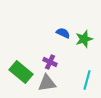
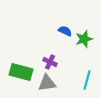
blue semicircle: moved 2 px right, 2 px up
green rectangle: rotated 25 degrees counterclockwise
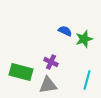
purple cross: moved 1 px right
gray triangle: moved 1 px right, 2 px down
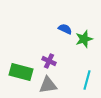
blue semicircle: moved 2 px up
purple cross: moved 2 px left, 1 px up
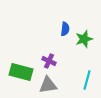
blue semicircle: rotated 72 degrees clockwise
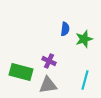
cyan line: moved 2 px left
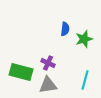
purple cross: moved 1 px left, 2 px down
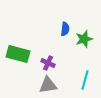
green rectangle: moved 3 px left, 18 px up
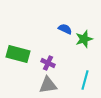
blue semicircle: rotated 72 degrees counterclockwise
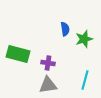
blue semicircle: rotated 56 degrees clockwise
purple cross: rotated 16 degrees counterclockwise
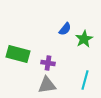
blue semicircle: rotated 48 degrees clockwise
green star: rotated 12 degrees counterclockwise
gray triangle: moved 1 px left
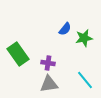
green star: moved 1 px up; rotated 18 degrees clockwise
green rectangle: rotated 40 degrees clockwise
cyan line: rotated 54 degrees counterclockwise
gray triangle: moved 2 px right, 1 px up
